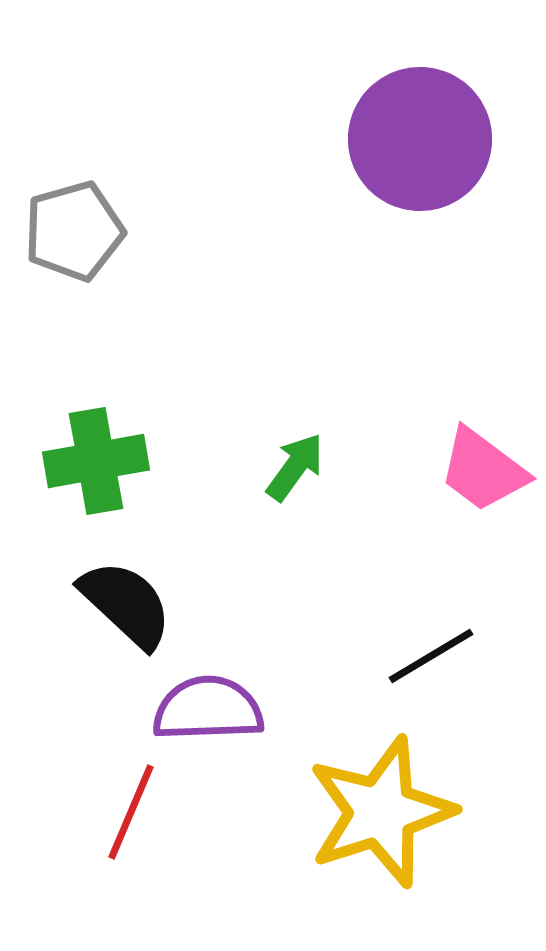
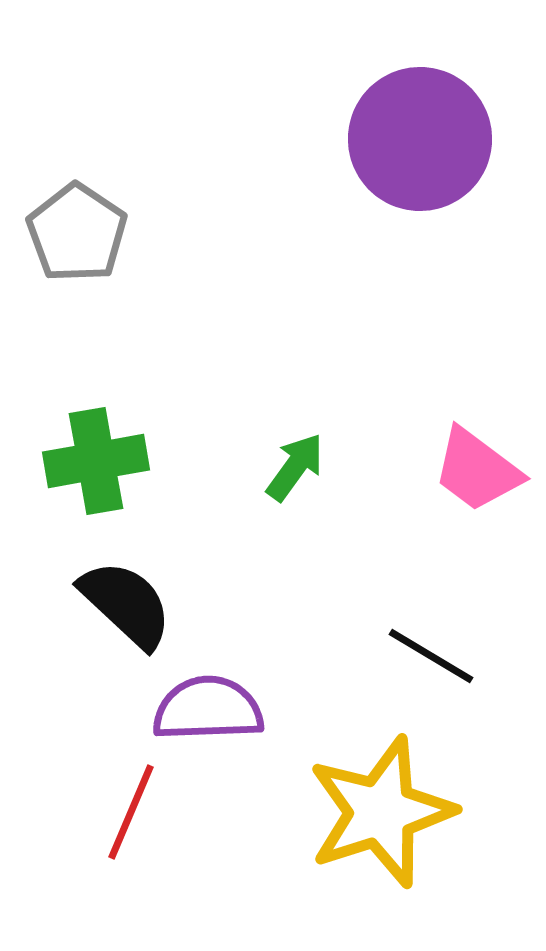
gray pentagon: moved 3 px right, 2 px down; rotated 22 degrees counterclockwise
pink trapezoid: moved 6 px left
black line: rotated 62 degrees clockwise
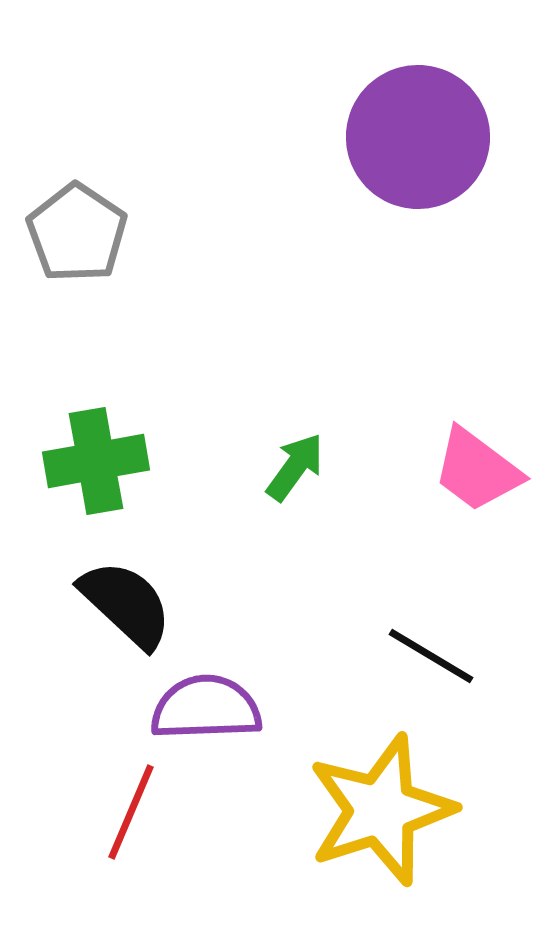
purple circle: moved 2 px left, 2 px up
purple semicircle: moved 2 px left, 1 px up
yellow star: moved 2 px up
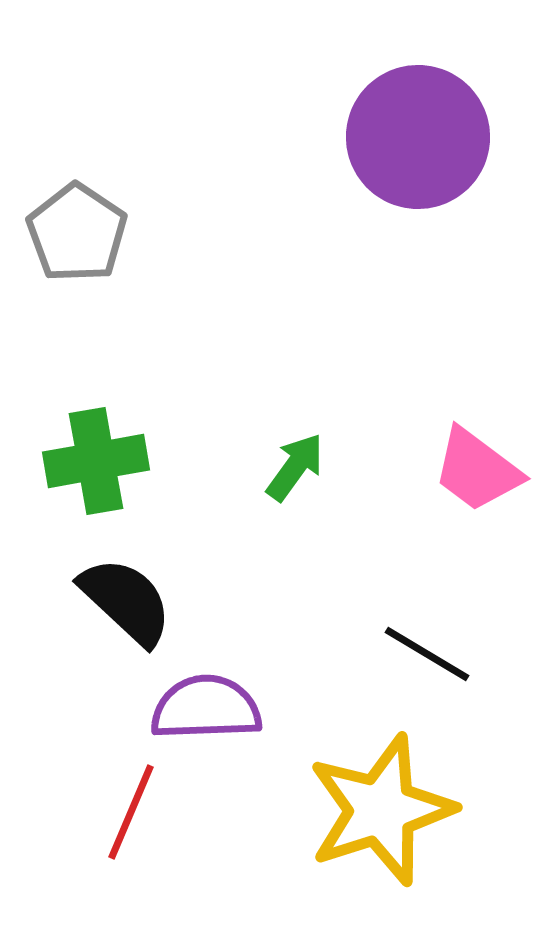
black semicircle: moved 3 px up
black line: moved 4 px left, 2 px up
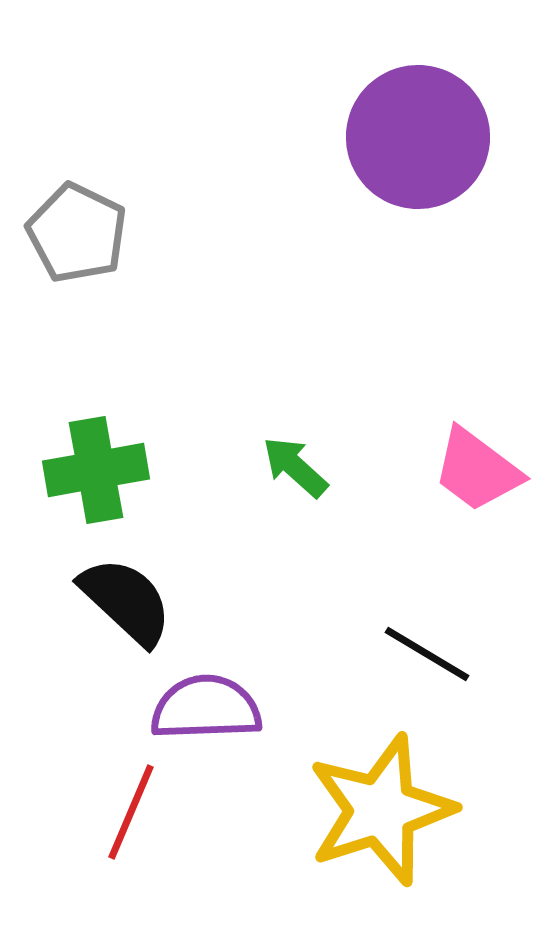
gray pentagon: rotated 8 degrees counterclockwise
green cross: moved 9 px down
green arrow: rotated 84 degrees counterclockwise
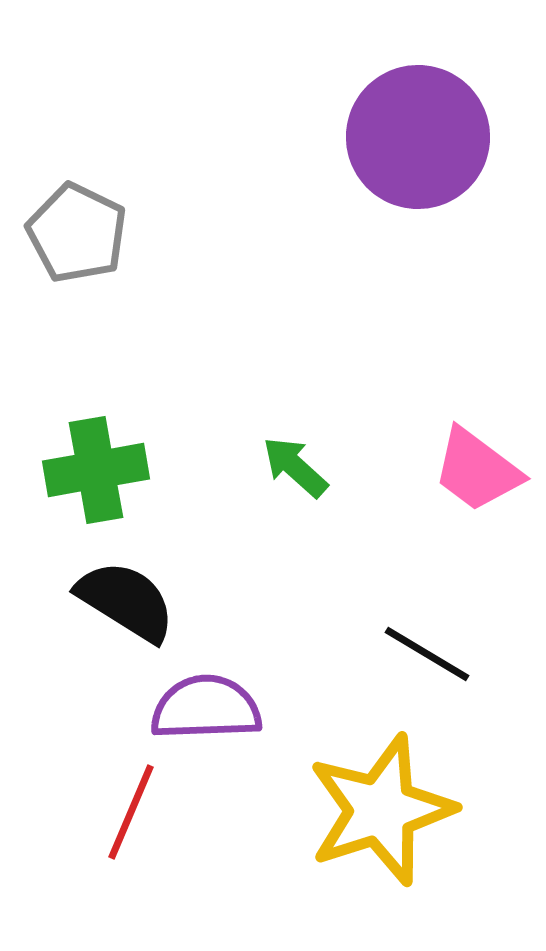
black semicircle: rotated 11 degrees counterclockwise
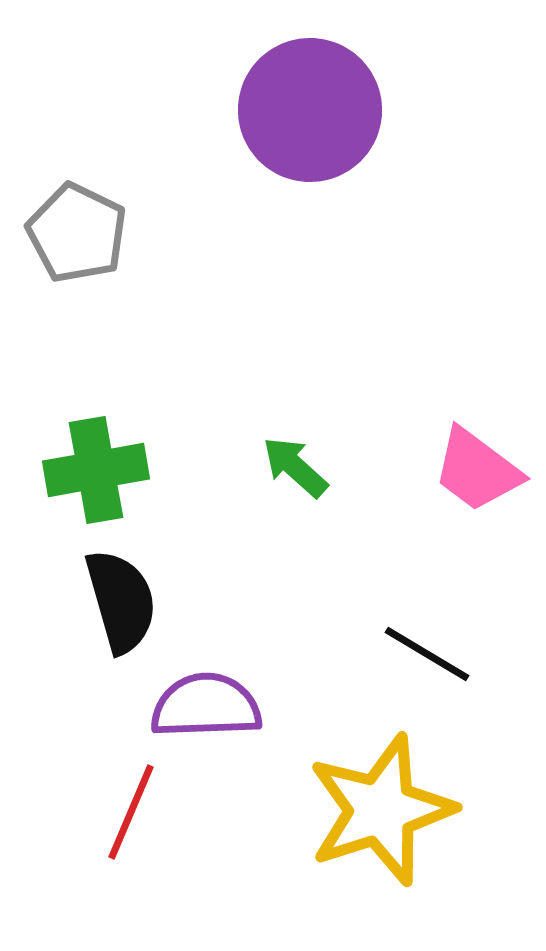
purple circle: moved 108 px left, 27 px up
black semicircle: moved 5 px left; rotated 42 degrees clockwise
purple semicircle: moved 2 px up
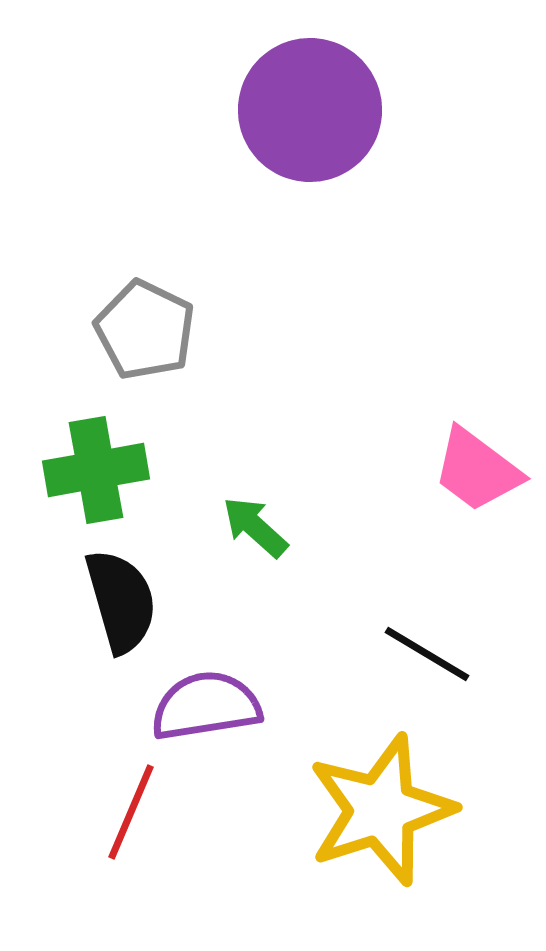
gray pentagon: moved 68 px right, 97 px down
green arrow: moved 40 px left, 60 px down
purple semicircle: rotated 7 degrees counterclockwise
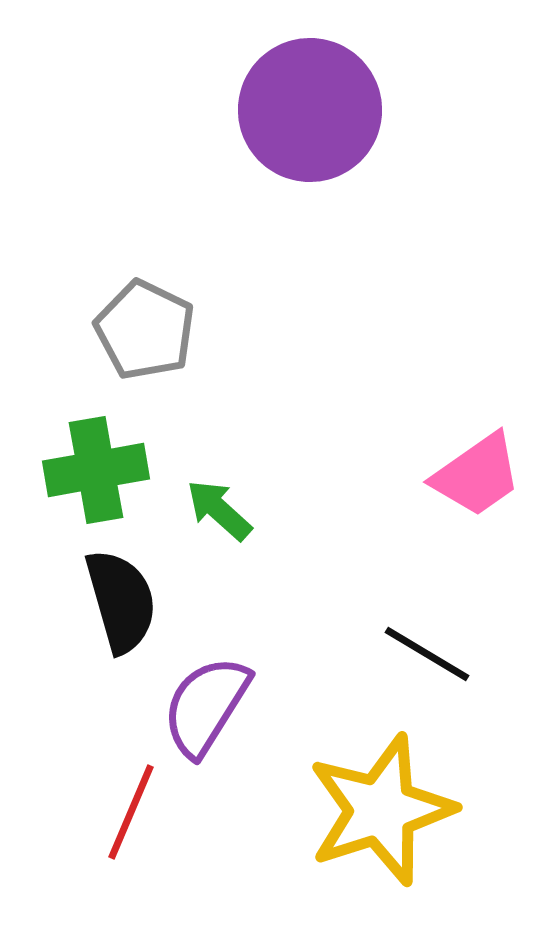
pink trapezoid: moved 5 px down; rotated 72 degrees counterclockwise
green arrow: moved 36 px left, 17 px up
purple semicircle: rotated 49 degrees counterclockwise
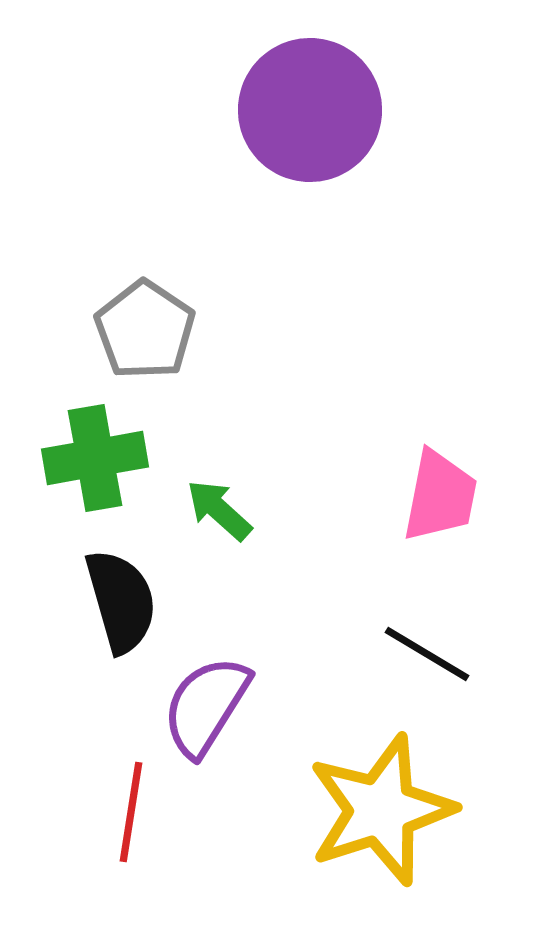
gray pentagon: rotated 8 degrees clockwise
green cross: moved 1 px left, 12 px up
pink trapezoid: moved 37 px left, 21 px down; rotated 44 degrees counterclockwise
red line: rotated 14 degrees counterclockwise
